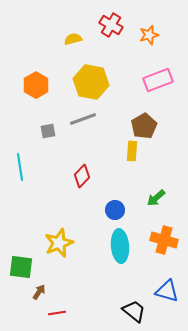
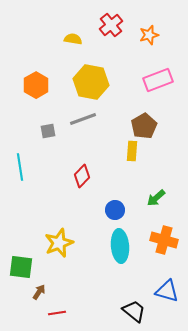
red cross: rotated 20 degrees clockwise
yellow semicircle: rotated 24 degrees clockwise
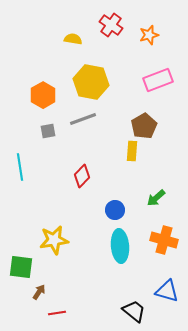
red cross: rotated 15 degrees counterclockwise
orange hexagon: moved 7 px right, 10 px down
yellow star: moved 5 px left, 3 px up; rotated 12 degrees clockwise
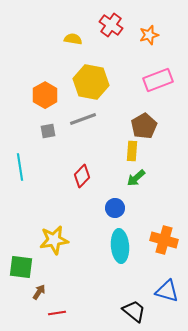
orange hexagon: moved 2 px right
green arrow: moved 20 px left, 20 px up
blue circle: moved 2 px up
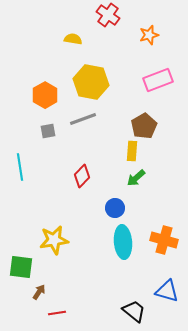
red cross: moved 3 px left, 10 px up
cyan ellipse: moved 3 px right, 4 px up
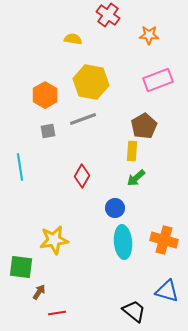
orange star: rotated 18 degrees clockwise
red diamond: rotated 15 degrees counterclockwise
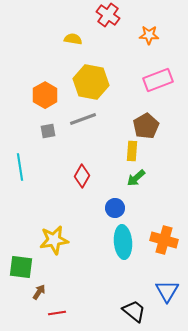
brown pentagon: moved 2 px right
blue triangle: rotated 45 degrees clockwise
